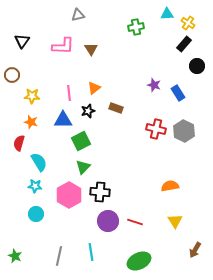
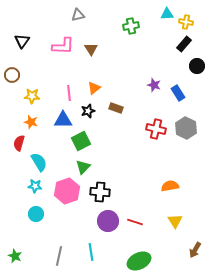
yellow cross: moved 2 px left, 1 px up; rotated 24 degrees counterclockwise
green cross: moved 5 px left, 1 px up
gray hexagon: moved 2 px right, 3 px up
pink hexagon: moved 2 px left, 4 px up; rotated 10 degrees clockwise
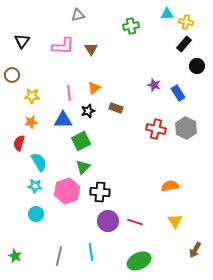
orange star: rotated 24 degrees counterclockwise
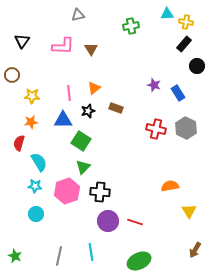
green square: rotated 30 degrees counterclockwise
yellow triangle: moved 14 px right, 10 px up
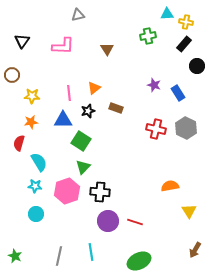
green cross: moved 17 px right, 10 px down
brown triangle: moved 16 px right
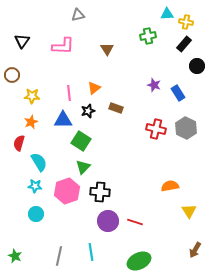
orange star: rotated 16 degrees counterclockwise
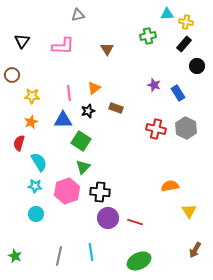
purple circle: moved 3 px up
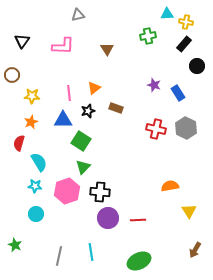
red line: moved 3 px right, 2 px up; rotated 21 degrees counterclockwise
green star: moved 11 px up
